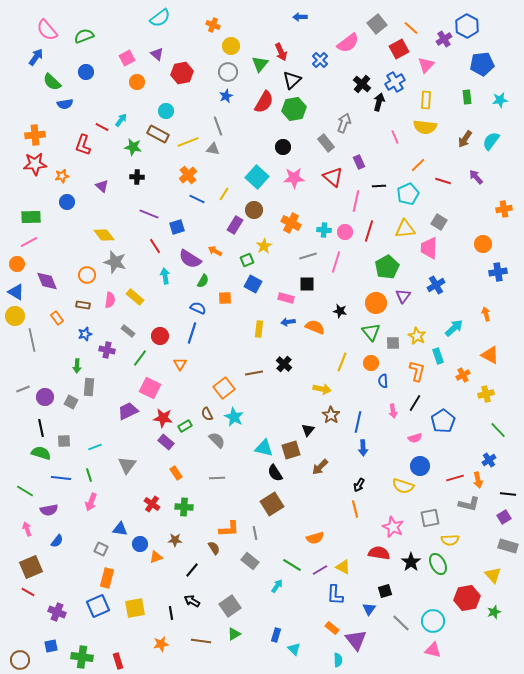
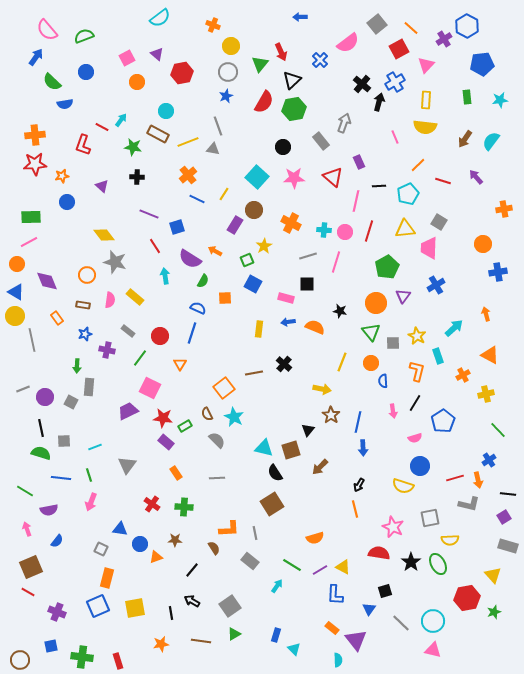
gray rectangle at (326, 143): moved 5 px left, 2 px up
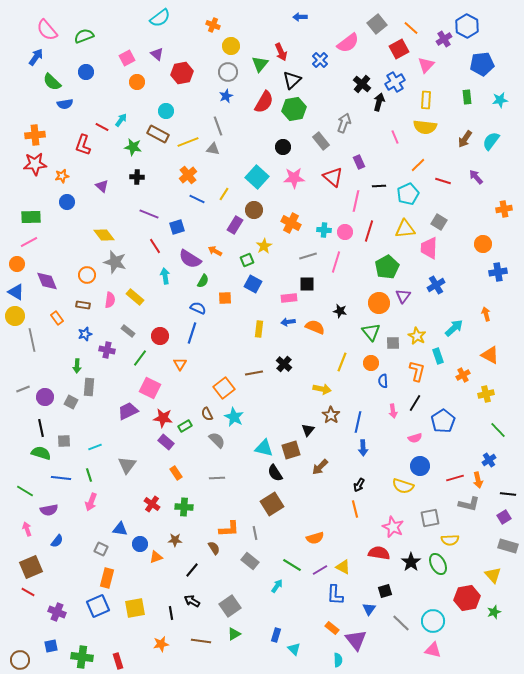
pink rectangle at (286, 298): moved 3 px right; rotated 21 degrees counterclockwise
orange circle at (376, 303): moved 3 px right
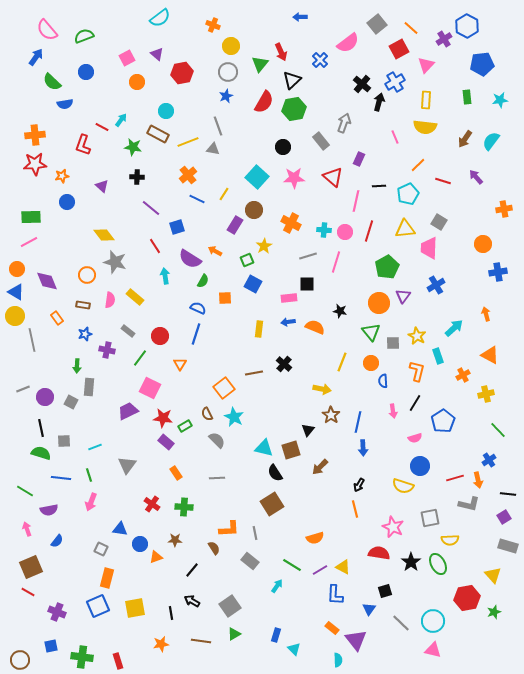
purple rectangle at (359, 162): moved 3 px up; rotated 48 degrees clockwise
purple line at (149, 214): moved 2 px right, 6 px up; rotated 18 degrees clockwise
orange circle at (17, 264): moved 5 px down
blue line at (192, 333): moved 4 px right, 1 px down
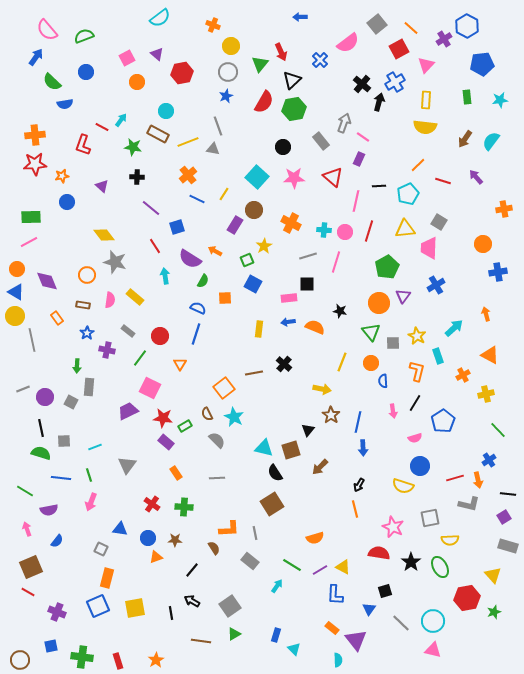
pink line at (395, 137): moved 32 px left; rotated 32 degrees counterclockwise
blue star at (85, 334): moved 2 px right, 1 px up; rotated 16 degrees counterclockwise
blue circle at (140, 544): moved 8 px right, 6 px up
green ellipse at (438, 564): moved 2 px right, 3 px down
orange star at (161, 644): moved 5 px left, 16 px down; rotated 21 degrees counterclockwise
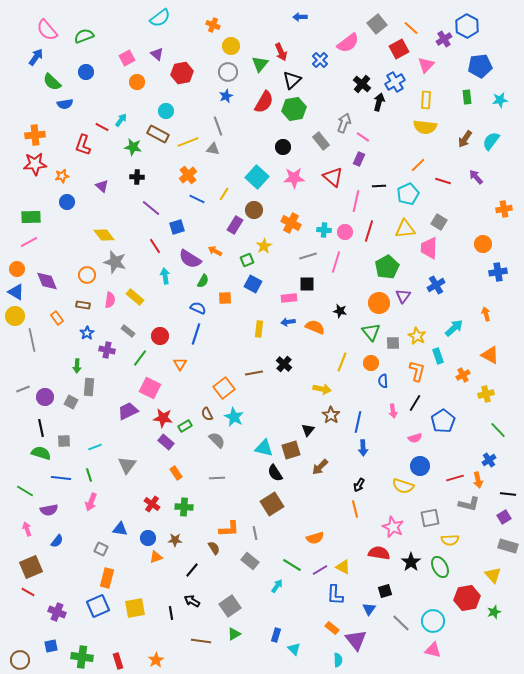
blue pentagon at (482, 64): moved 2 px left, 2 px down
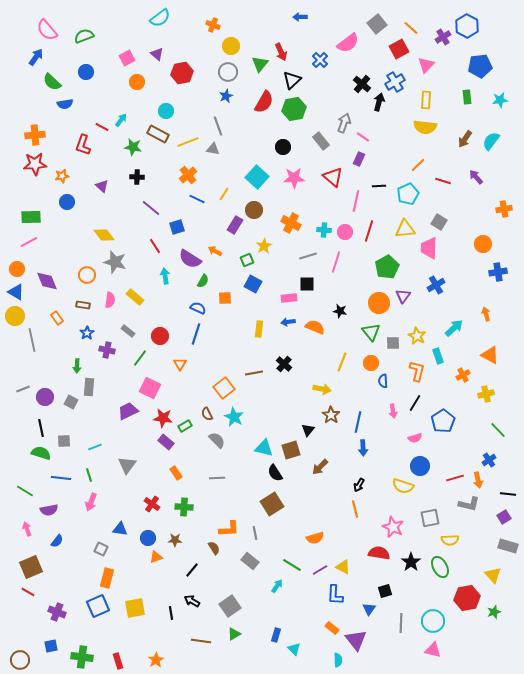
purple cross at (444, 39): moved 1 px left, 2 px up
gray line at (401, 623): rotated 48 degrees clockwise
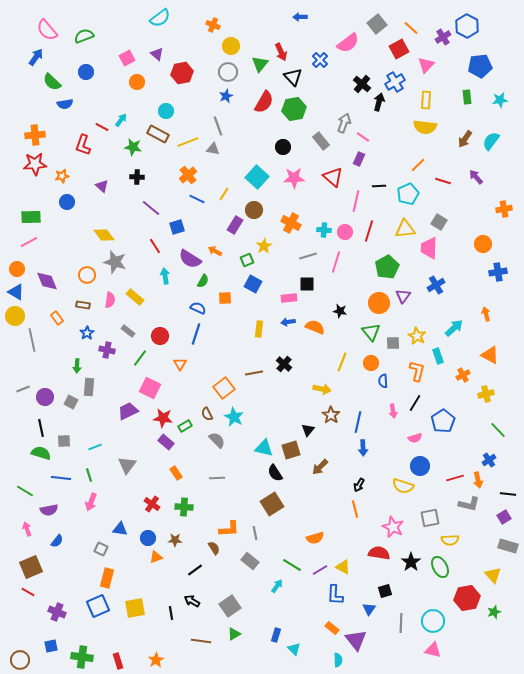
black triangle at (292, 80): moved 1 px right, 3 px up; rotated 30 degrees counterclockwise
black line at (192, 570): moved 3 px right; rotated 14 degrees clockwise
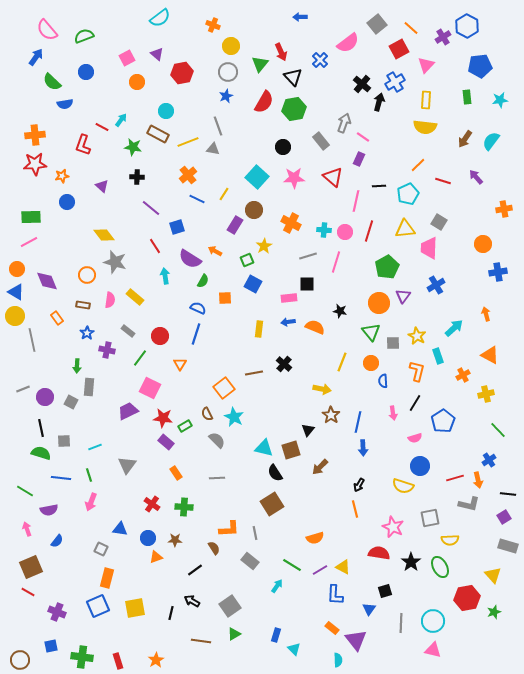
pink arrow at (393, 411): moved 2 px down
black line at (171, 613): rotated 24 degrees clockwise
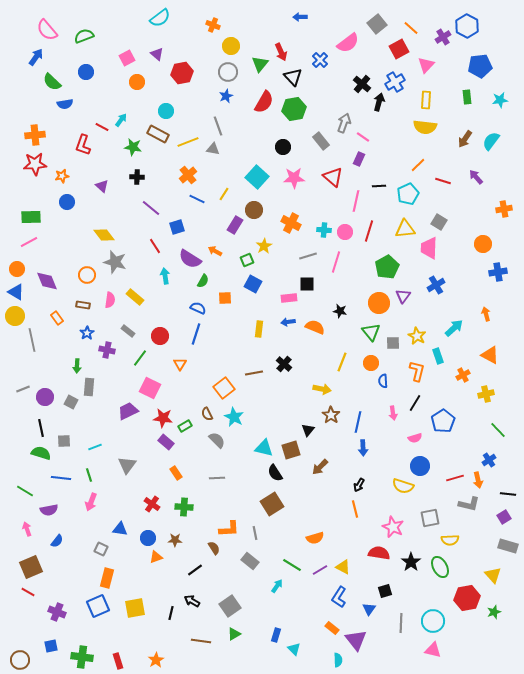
blue L-shape at (335, 595): moved 4 px right, 2 px down; rotated 30 degrees clockwise
